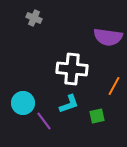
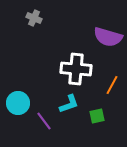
purple semicircle: rotated 8 degrees clockwise
white cross: moved 4 px right
orange line: moved 2 px left, 1 px up
cyan circle: moved 5 px left
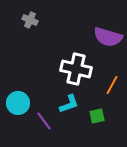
gray cross: moved 4 px left, 2 px down
white cross: rotated 8 degrees clockwise
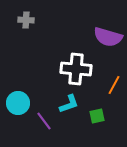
gray cross: moved 4 px left; rotated 21 degrees counterclockwise
white cross: rotated 8 degrees counterclockwise
orange line: moved 2 px right
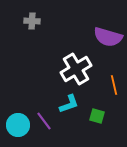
gray cross: moved 6 px right, 1 px down
white cross: rotated 36 degrees counterclockwise
orange line: rotated 42 degrees counterclockwise
cyan circle: moved 22 px down
green square: rotated 28 degrees clockwise
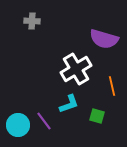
purple semicircle: moved 4 px left, 2 px down
orange line: moved 2 px left, 1 px down
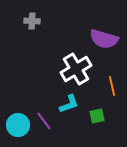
green square: rotated 28 degrees counterclockwise
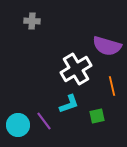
purple semicircle: moved 3 px right, 7 px down
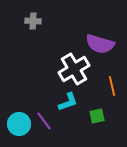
gray cross: moved 1 px right
purple semicircle: moved 7 px left, 2 px up
white cross: moved 2 px left
cyan L-shape: moved 1 px left, 2 px up
cyan circle: moved 1 px right, 1 px up
